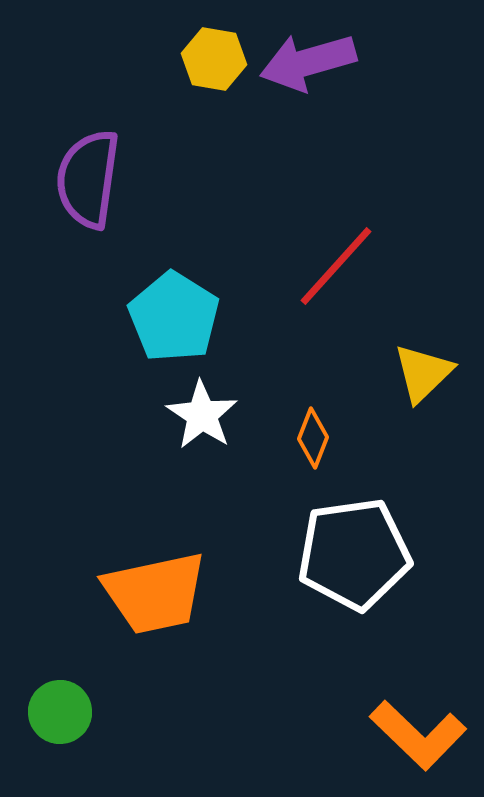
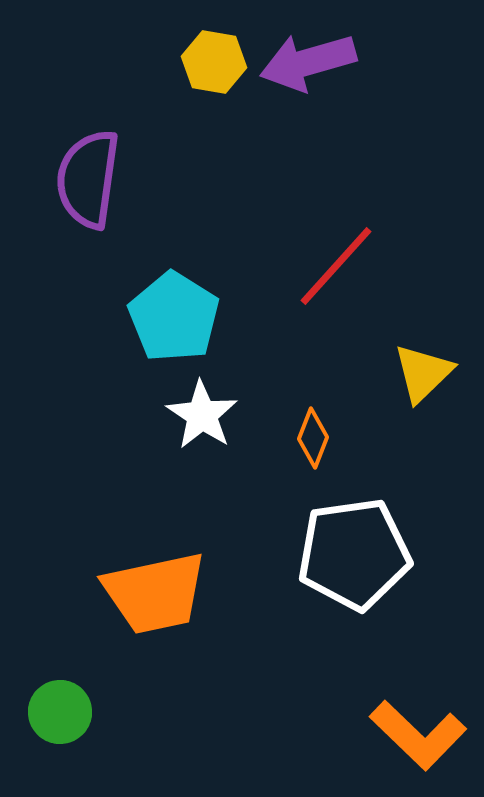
yellow hexagon: moved 3 px down
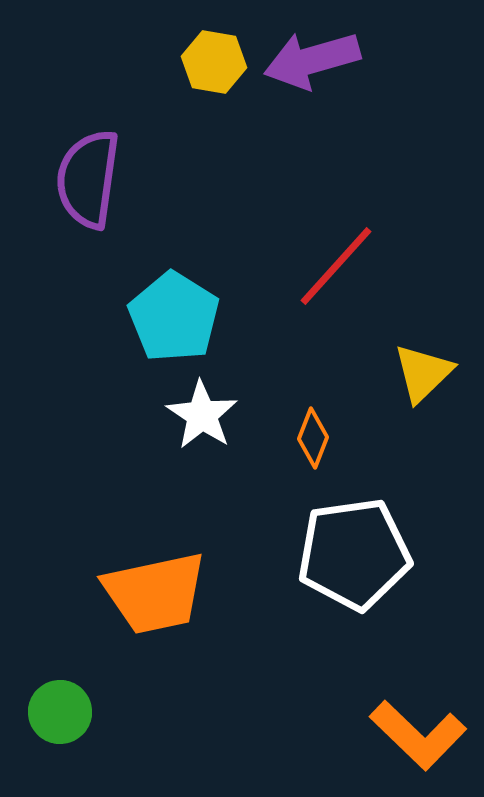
purple arrow: moved 4 px right, 2 px up
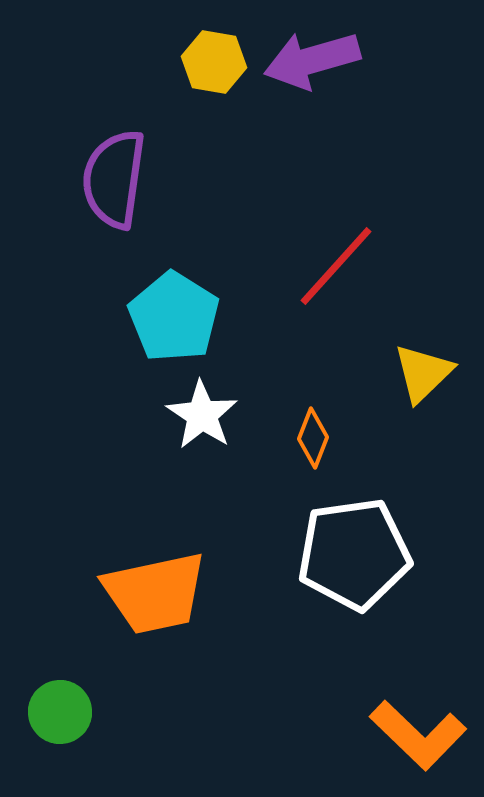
purple semicircle: moved 26 px right
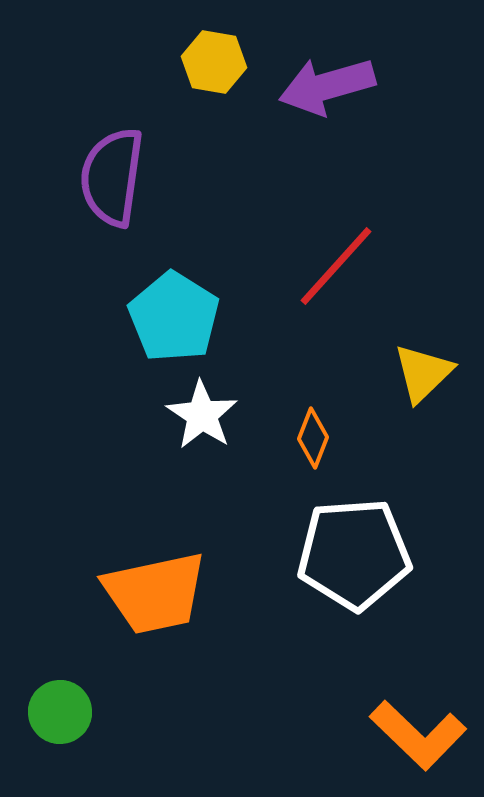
purple arrow: moved 15 px right, 26 px down
purple semicircle: moved 2 px left, 2 px up
white pentagon: rotated 4 degrees clockwise
